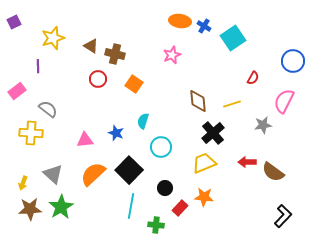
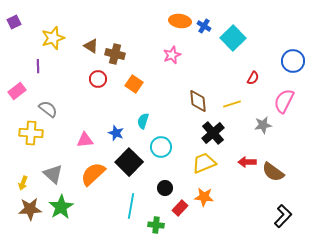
cyan square: rotated 10 degrees counterclockwise
black square: moved 8 px up
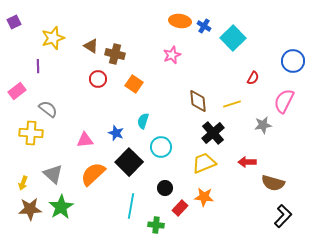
brown semicircle: moved 11 px down; rotated 20 degrees counterclockwise
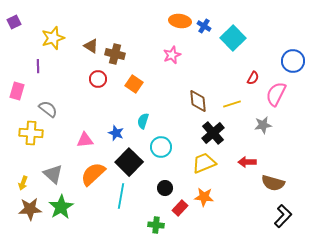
pink rectangle: rotated 36 degrees counterclockwise
pink semicircle: moved 8 px left, 7 px up
cyan line: moved 10 px left, 10 px up
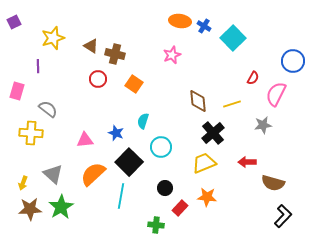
orange star: moved 3 px right
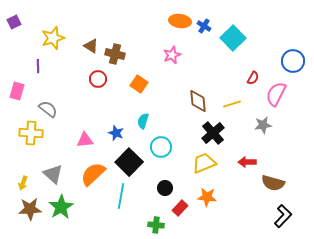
orange square: moved 5 px right
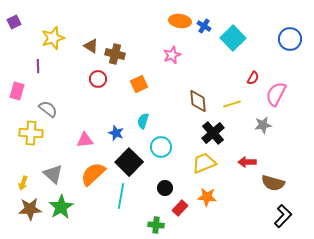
blue circle: moved 3 px left, 22 px up
orange square: rotated 30 degrees clockwise
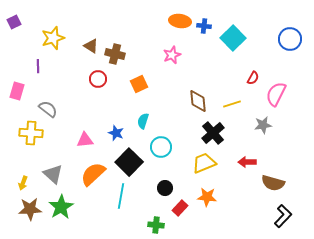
blue cross: rotated 24 degrees counterclockwise
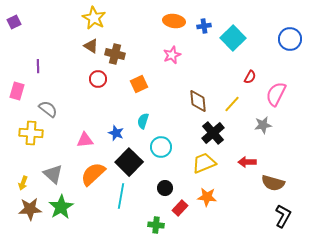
orange ellipse: moved 6 px left
blue cross: rotated 16 degrees counterclockwise
yellow star: moved 41 px right, 20 px up; rotated 25 degrees counterclockwise
red semicircle: moved 3 px left, 1 px up
yellow line: rotated 30 degrees counterclockwise
black L-shape: rotated 15 degrees counterclockwise
